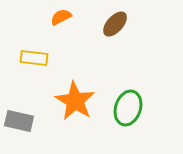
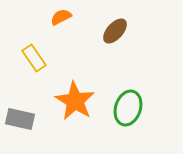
brown ellipse: moved 7 px down
yellow rectangle: rotated 48 degrees clockwise
gray rectangle: moved 1 px right, 2 px up
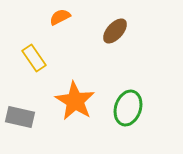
orange semicircle: moved 1 px left
gray rectangle: moved 2 px up
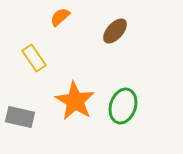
orange semicircle: rotated 15 degrees counterclockwise
green ellipse: moved 5 px left, 2 px up
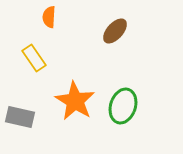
orange semicircle: moved 11 px left; rotated 45 degrees counterclockwise
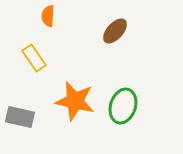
orange semicircle: moved 1 px left, 1 px up
orange star: rotated 18 degrees counterclockwise
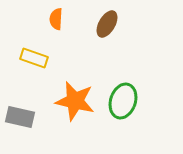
orange semicircle: moved 8 px right, 3 px down
brown ellipse: moved 8 px left, 7 px up; rotated 12 degrees counterclockwise
yellow rectangle: rotated 36 degrees counterclockwise
green ellipse: moved 5 px up
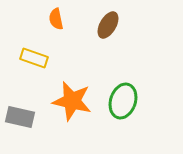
orange semicircle: rotated 15 degrees counterclockwise
brown ellipse: moved 1 px right, 1 px down
orange star: moved 3 px left
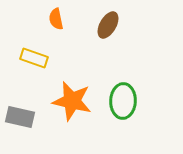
green ellipse: rotated 16 degrees counterclockwise
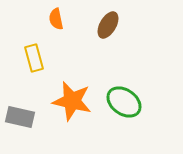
yellow rectangle: rotated 56 degrees clockwise
green ellipse: moved 1 px right, 1 px down; rotated 56 degrees counterclockwise
